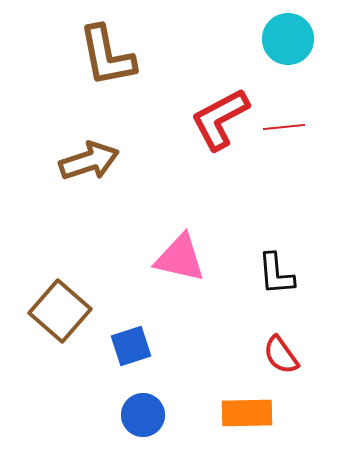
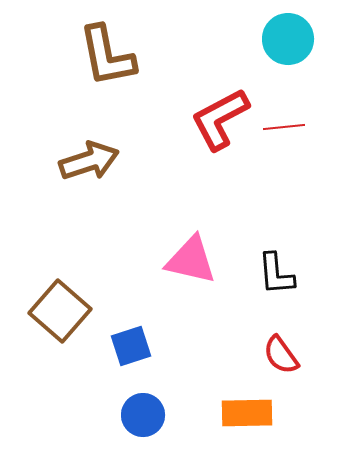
pink triangle: moved 11 px right, 2 px down
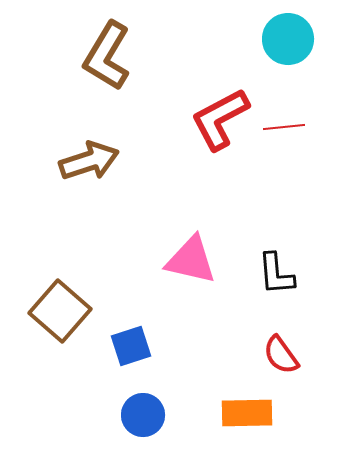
brown L-shape: rotated 42 degrees clockwise
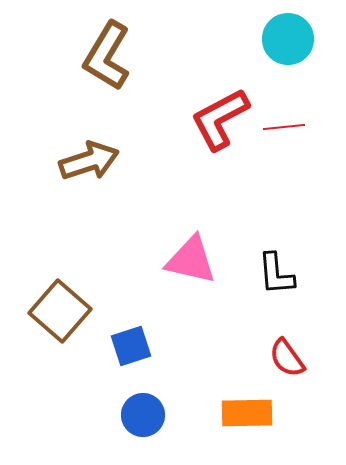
red semicircle: moved 6 px right, 3 px down
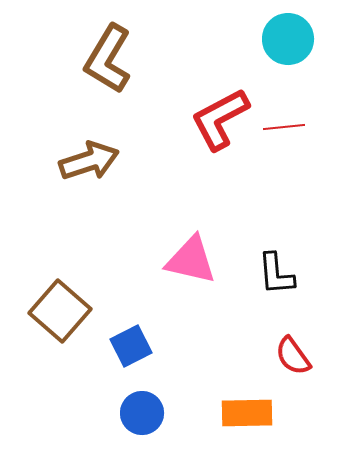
brown L-shape: moved 1 px right, 3 px down
blue square: rotated 9 degrees counterclockwise
red semicircle: moved 6 px right, 2 px up
blue circle: moved 1 px left, 2 px up
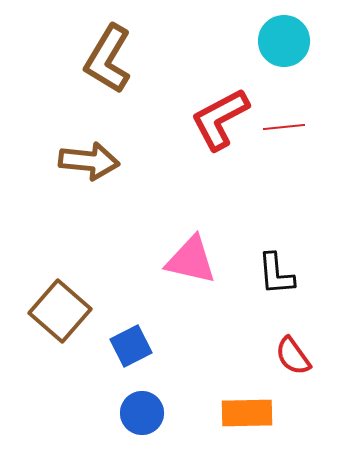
cyan circle: moved 4 px left, 2 px down
brown arrow: rotated 24 degrees clockwise
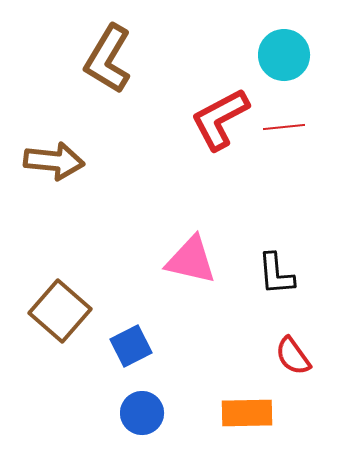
cyan circle: moved 14 px down
brown arrow: moved 35 px left
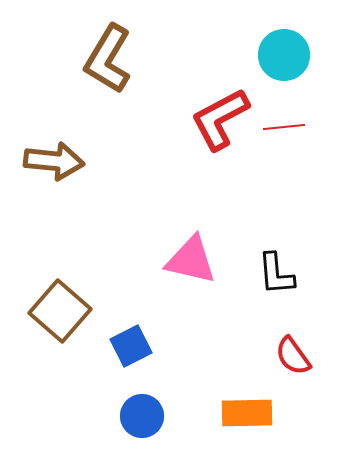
blue circle: moved 3 px down
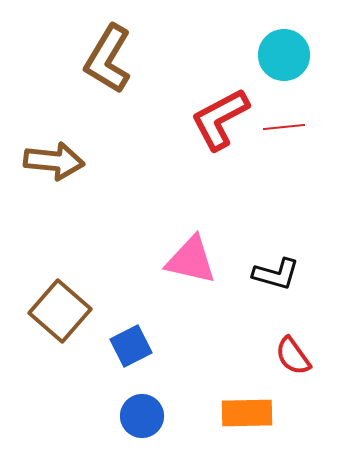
black L-shape: rotated 69 degrees counterclockwise
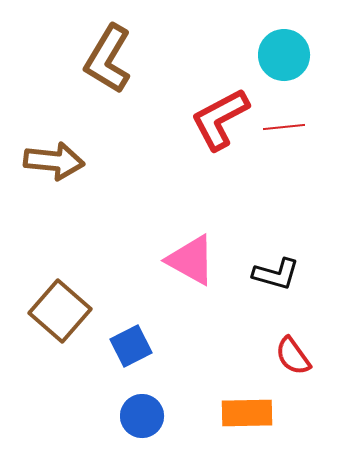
pink triangle: rotated 16 degrees clockwise
